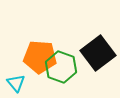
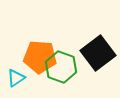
cyan triangle: moved 5 px up; rotated 36 degrees clockwise
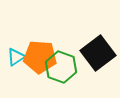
cyan triangle: moved 21 px up
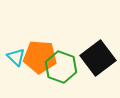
black square: moved 5 px down
cyan triangle: rotated 42 degrees counterclockwise
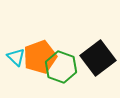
orange pentagon: rotated 24 degrees counterclockwise
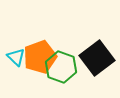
black square: moved 1 px left
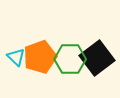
green hexagon: moved 9 px right, 8 px up; rotated 20 degrees counterclockwise
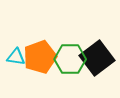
cyan triangle: rotated 36 degrees counterclockwise
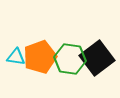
green hexagon: rotated 8 degrees clockwise
